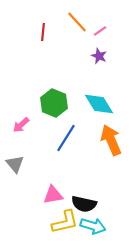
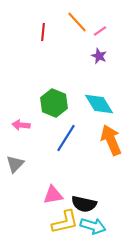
pink arrow: rotated 48 degrees clockwise
gray triangle: rotated 24 degrees clockwise
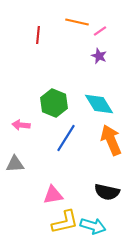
orange line: rotated 35 degrees counterclockwise
red line: moved 5 px left, 3 px down
gray triangle: rotated 42 degrees clockwise
black semicircle: moved 23 px right, 12 px up
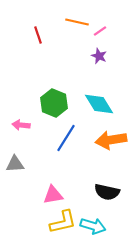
red line: rotated 24 degrees counterclockwise
orange arrow: rotated 76 degrees counterclockwise
yellow L-shape: moved 2 px left
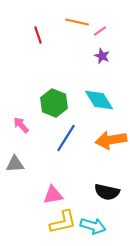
purple star: moved 3 px right
cyan diamond: moved 4 px up
pink arrow: rotated 42 degrees clockwise
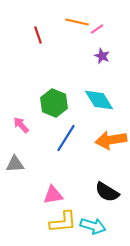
pink line: moved 3 px left, 2 px up
black semicircle: rotated 20 degrees clockwise
yellow L-shape: rotated 8 degrees clockwise
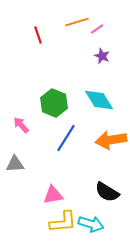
orange line: rotated 30 degrees counterclockwise
cyan arrow: moved 2 px left, 2 px up
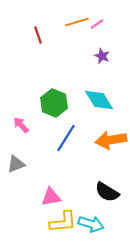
pink line: moved 5 px up
gray triangle: moved 1 px right; rotated 18 degrees counterclockwise
pink triangle: moved 2 px left, 2 px down
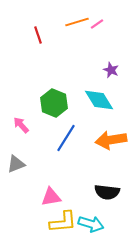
purple star: moved 9 px right, 14 px down
black semicircle: rotated 25 degrees counterclockwise
